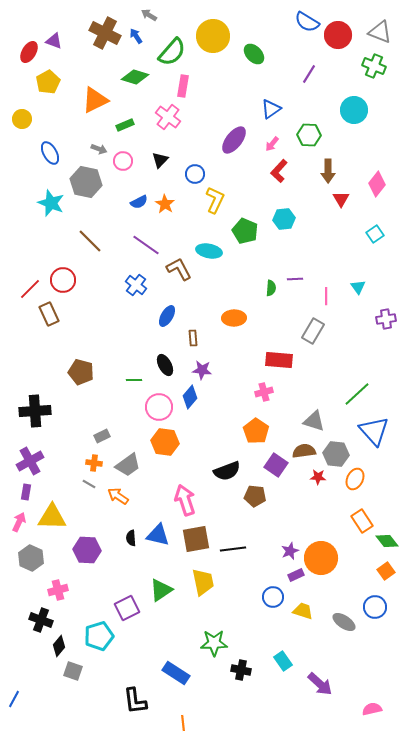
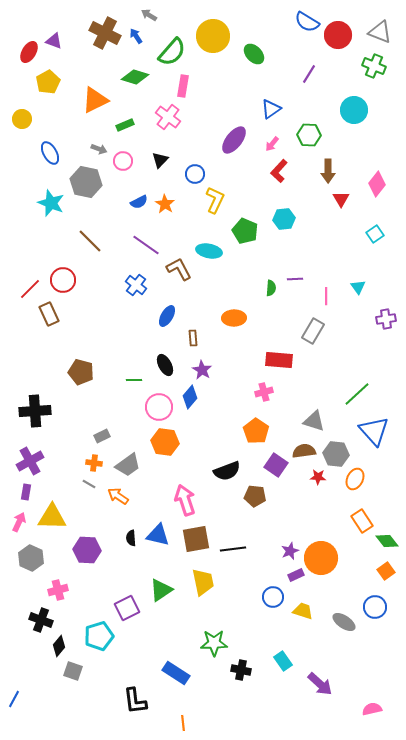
purple star at (202, 370): rotated 24 degrees clockwise
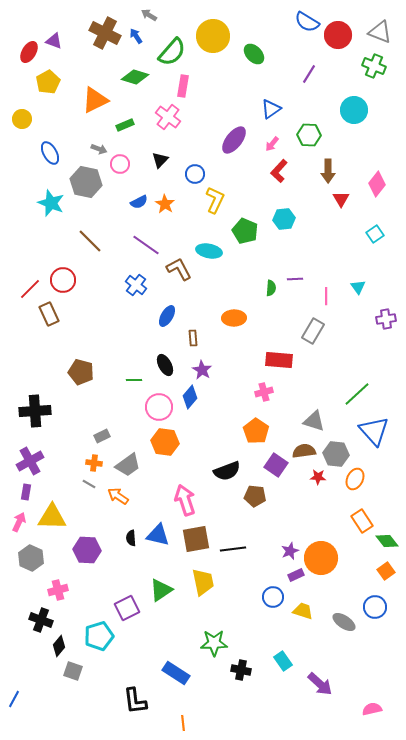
pink circle at (123, 161): moved 3 px left, 3 px down
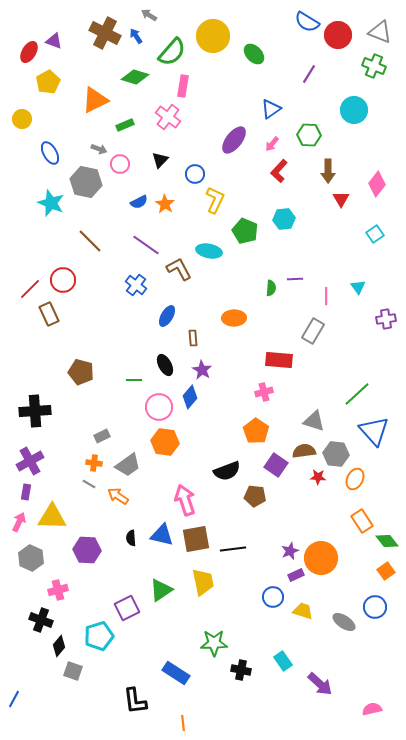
blue triangle at (158, 535): moved 4 px right
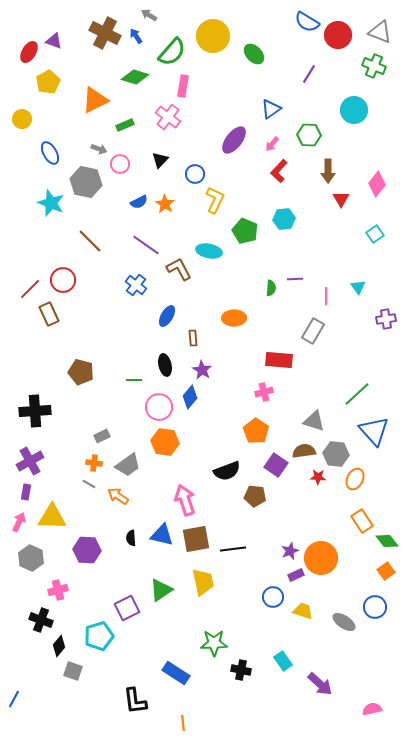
black ellipse at (165, 365): rotated 15 degrees clockwise
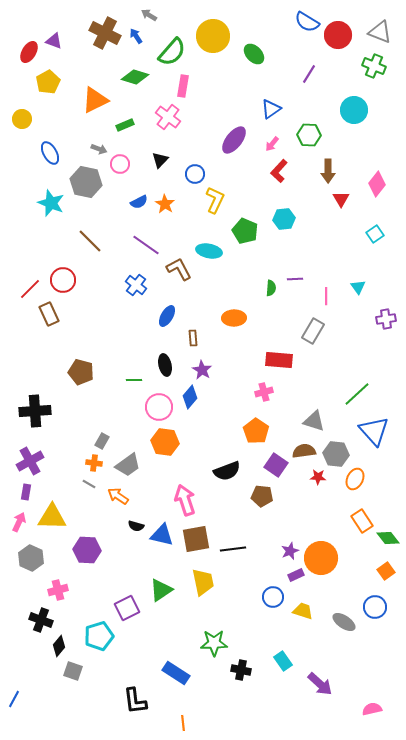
gray rectangle at (102, 436): moved 5 px down; rotated 35 degrees counterclockwise
brown pentagon at (255, 496): moved 7 px right
black semicircle at (131, 538): moved 5 px right, 12 px up; rotated 70 degrees counterclockwise
green diamond at (387, 541): moved 1 px right, 3 px up
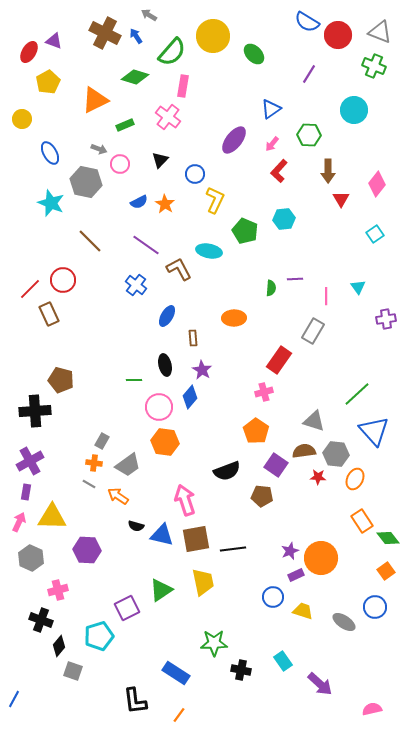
red rectangle at (279, 360): rotated 60 degrees counterclockwise
brown pentagon at (81, 372): moved 20 px left, 8 px down
orange line at (183, 723): moved 4 px left, 8 px up; rotated 42 degrees clockwise
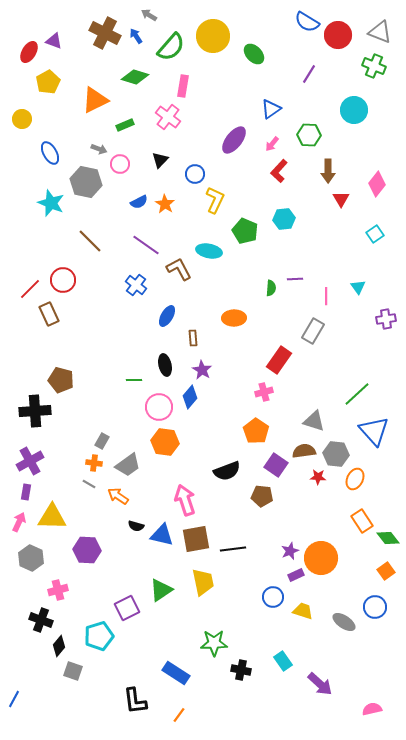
green semicircle at (172, 52): moved 1 px left, 5 px up
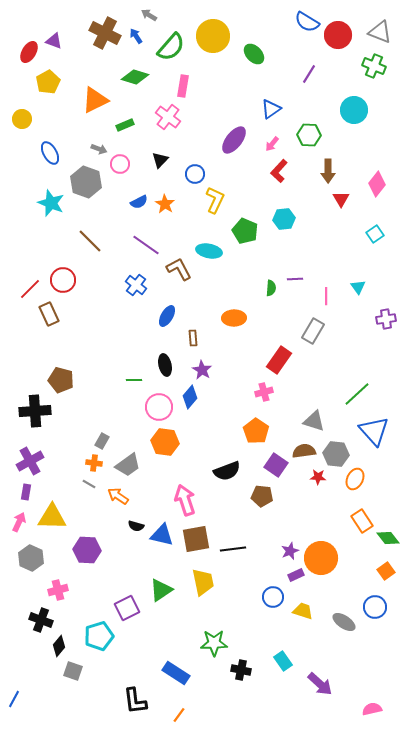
gray hexagon at (86, 182): rotated 8 degrees clockwise
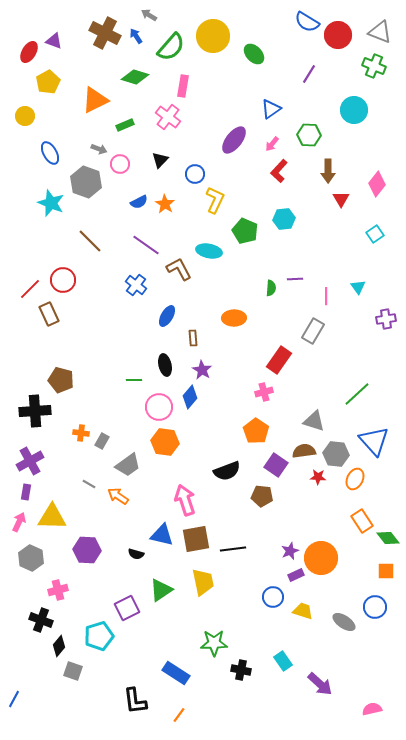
yellow circle at (22, 119): moved 3 px right, 3 px up
blue triangle at (374, 431): moved 10 px down
orange cross at (94, 463): moved 13 px left, 30 px up
black semicircle at (136, 526): moved 28 px down
orange square at (386, 571): rotated 36 degrees clockwise
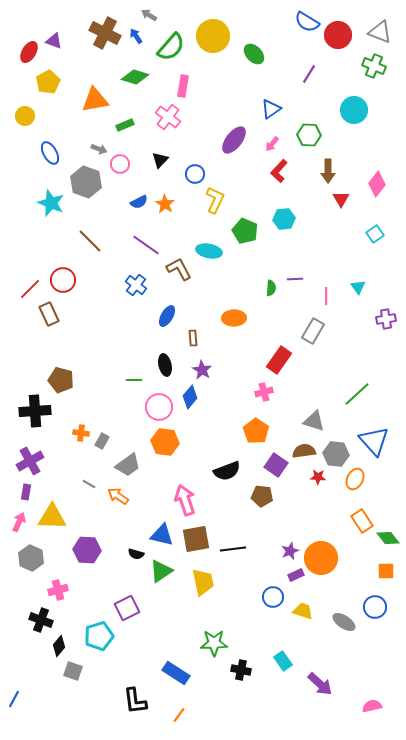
orange triangle at (95, 100): rotated 16 degrees clockwise
green triangle at (161, 590): moved 19 px up
pink semicircle at (372, 709): moved 3 px up
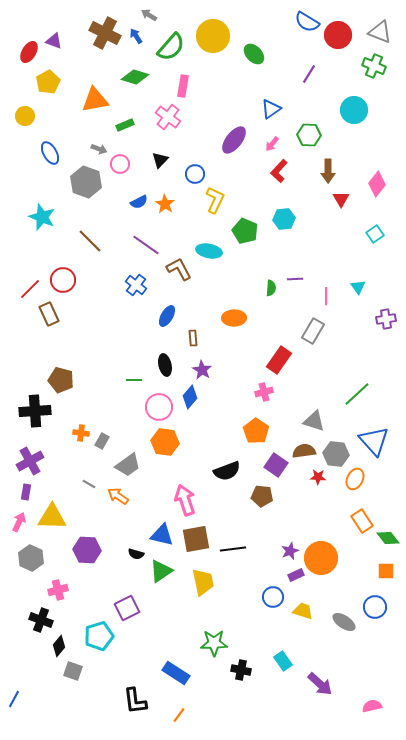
cyan star at (51, 203): moved 9 px left, 14 px down
